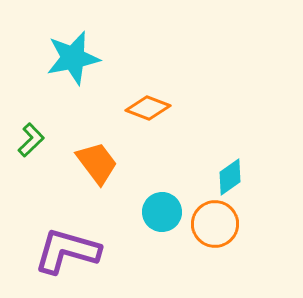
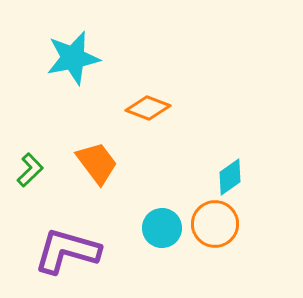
green L-shape: moved 1 px left, 30 px down
cyan circle: moved 16 px down
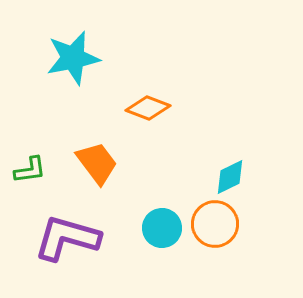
green L-shape: rotated 36 degrees clockwise
cyan diamond: rotated 9 degrees clockwise
purple L-shape: moved 13 px up
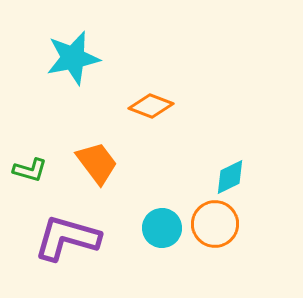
orange diamond: moved 3 px right, 2 px up
green L-shape: rotated 24 degrees clockwise
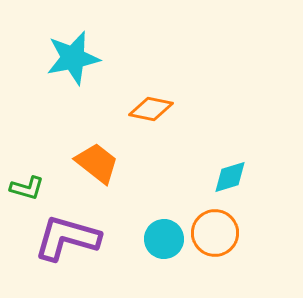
orange diamond: moved 3 px down; rotated 9 degrees counterclockwise
orange trapezoid: rotated 15 degrees counterclockwise
green L-shape: moved 3 px left, 18 px down
cyan diamond: rotated 9 degrees clockwise
orange circle: moved 9 px down
cyan circle: moved 2 px right, 11 px down
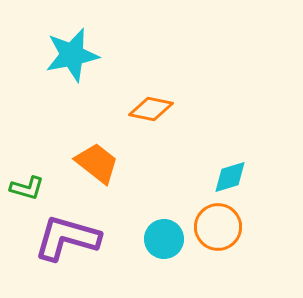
cyan star: moved 1 px left, 3 px up
orange circle: moved 3 px right, 6 px up
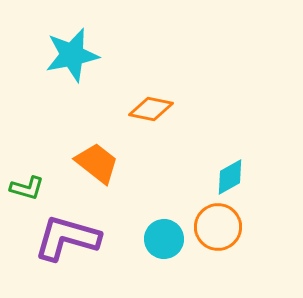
cyan diamond: rotated 12 degrees counterclockwise
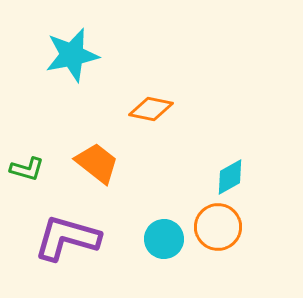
green L-shape: moved 19 px up
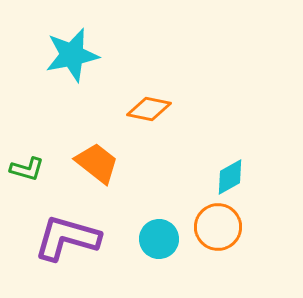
orange diamond: moved 2 px left
cyan circle: moved 5 px left
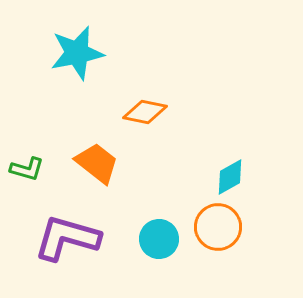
cyan star: moved 5 px right, 2 px up
orange diamond: moved 4 px left, 3 px down
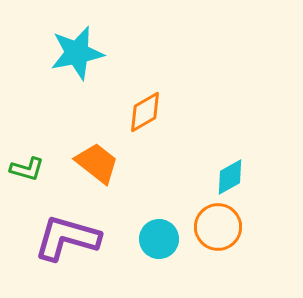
orange diamond: rotated 42 degrees counterclockwise
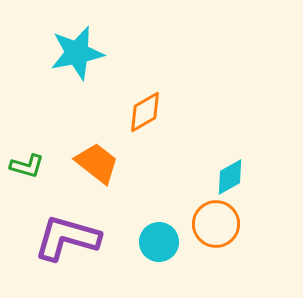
green L-shape: moved 3 px up
orange circle: moved 2 px left, 3 px up
cyan circle: moved 3 px down
